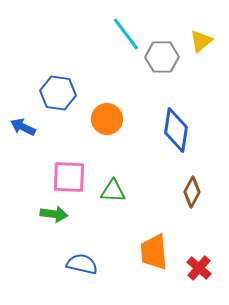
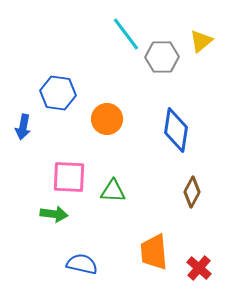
blue arrow: rotated 105 degrees counterclockwise
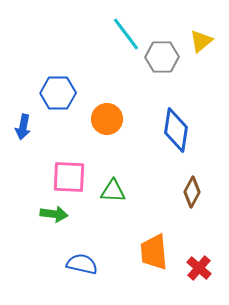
blue hexagon: rotated 8 degrees counterclockwise
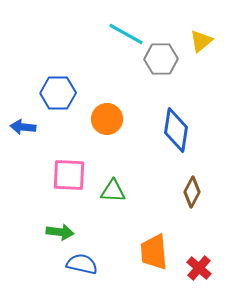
cyan line: rotated 24 degrees counterclockwise
gray hexagon: moved 1 px left, 2 px down
blue arrow: rotated 85 degrees clockwise
pink square: moved 2 px up
green arrow: moved 6 px right, 18 px down
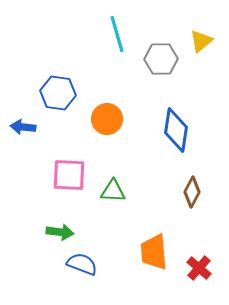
cyan line: moved 9 px left; rotated 45 degrees clockwise
blue hexagon: rotated 8 degrees clockwise
blue semicircle: rotated 8 degrees clockwise
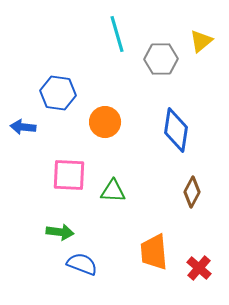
orange circle: moved 2 px left, 3 px down
